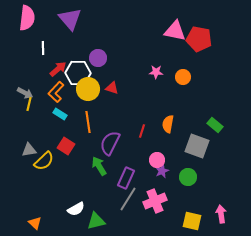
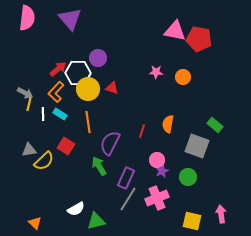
white line: moved 66 px down
pink cross: moved 2 px right, 3 px up
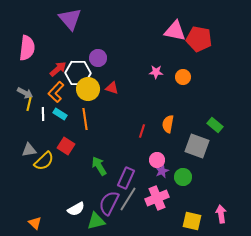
pink semicircle: moved 30 px down
orange line: moved 3 px left, 3 px up
purple semicircle: moved 1 px left, 60 px down
green circle: moved 5 px left
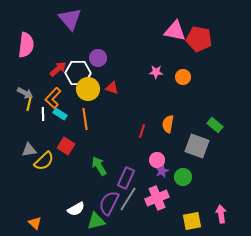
pink semicircle: moved 1 px left, 3 px up
orange L-shape: moved 3 px left, 6 px down
yellow square: rotated 24 degrees counterclockwise
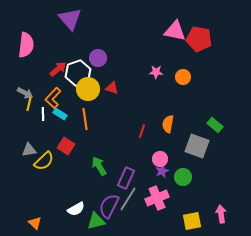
white hexagon: rotated 20 degrees counterclockwise
pink circle: moved 3 px right, 1 px up
purple semicircle: moved 3 px down
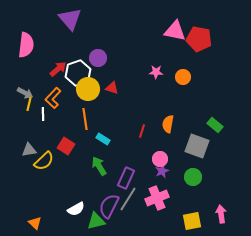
cyan rectangle: moved 43 px right, 25 px down
green circle: moved 10 px right
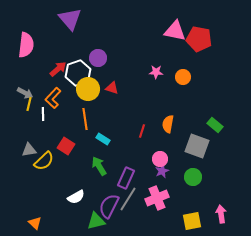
white semicircle: moved 12 px up
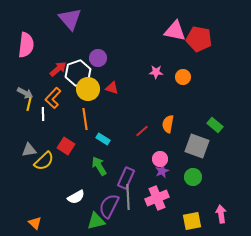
red line: rotated 32 degrees clockwise
gray line: moved 2 px up; rotated 35 degrees counterclockwise
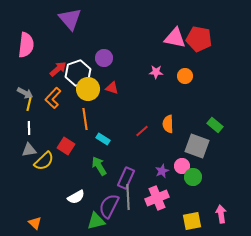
pink triangle: moved 7 px down
purple circle: moved 6 px right
orange circle: moved 2 px right, 1 px up
white line: moved 14 px left, 14 px down
orange semicircle: rotated 12 degrees counterclockwise
pink circle: moved 22 px right, 7 px down
